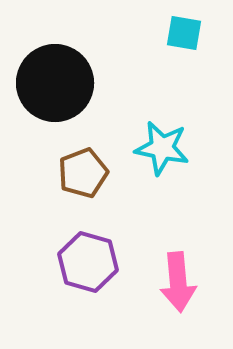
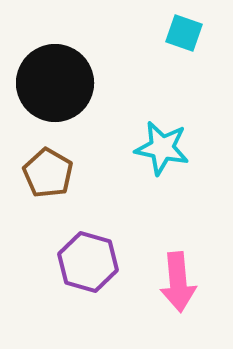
cyan square: rotated 9 degrees clockwise
brown pentagon: moved 35 px left; rotated 21 degrees counterclockwise
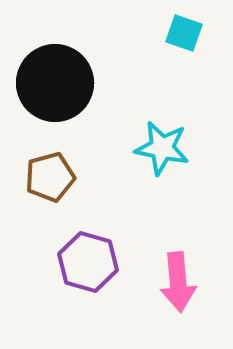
brown pentagon: moved 2 px right, 4 px down; rotated 27 degrees clockwise
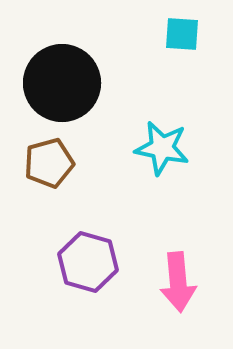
cyan square: moved 2 px left, 1 px down; rotated 15 degrees counterclockwise
black circle: moved 7 px right
brown pentagon: moved 1 px left, 14 px up
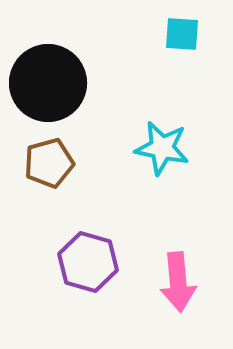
black circle: moved 14 px left
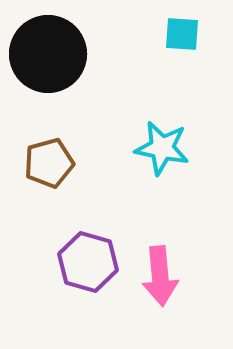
black circle: moved 29 px up
pink arrow: moved 18 px left, 6 px up
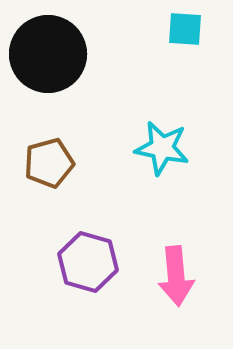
cyan square: moved 3 px right, 5 px up
pink arrow: moved 16 px right
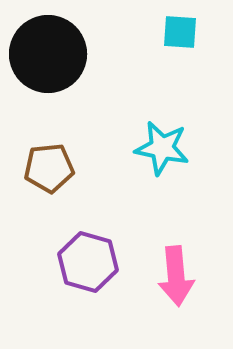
cyan square: moved 5 px left, 3 px down
brown pentagon: moved 5 px down; rotated 9 degrees clockwise
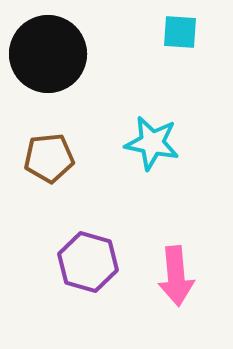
cyan star: moved 10 px left, 5 px up
brown pentagon: moved 10 px up
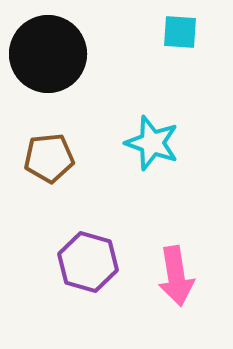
cyan star: rotated 8 degrees clockwise
pink arrow: rotated 4 degrees counterclockwise
